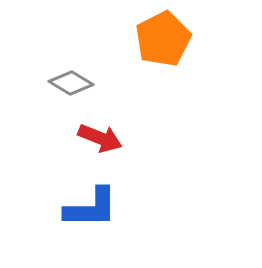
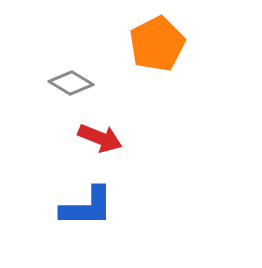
orange pentagon: moved 6 px left, 5 px down
blue L-shape: moved 4 px left, 1 px up
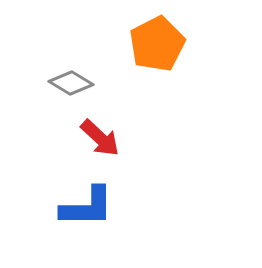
red arrow: rotated 21 degrees clockwise
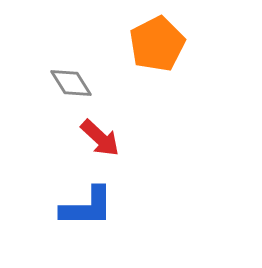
gray diamond: rotated 27 degrees clockwise
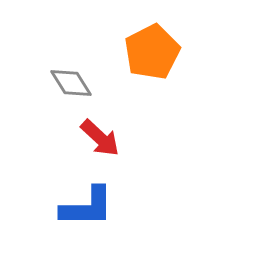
orange pentagon: moved 5 px left, 8 px down
